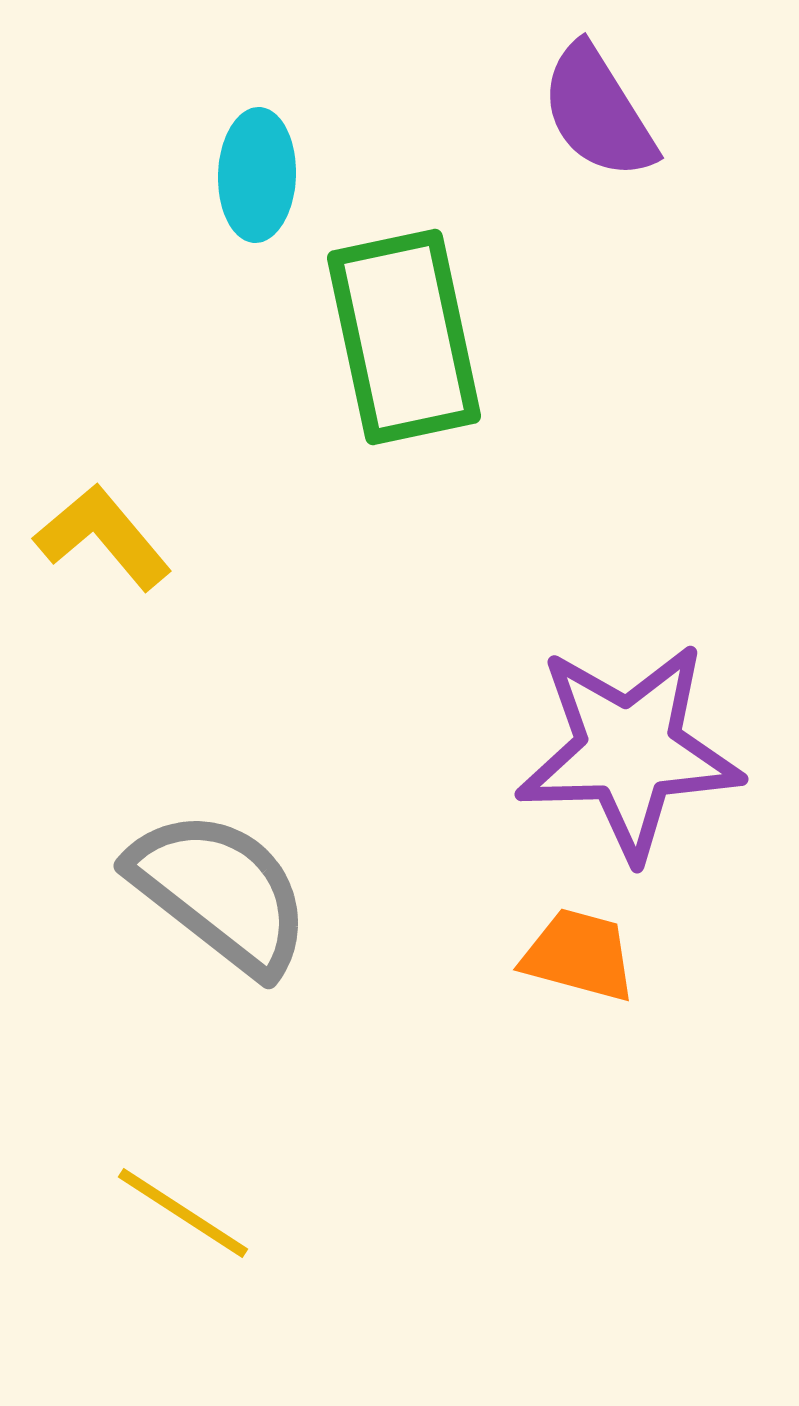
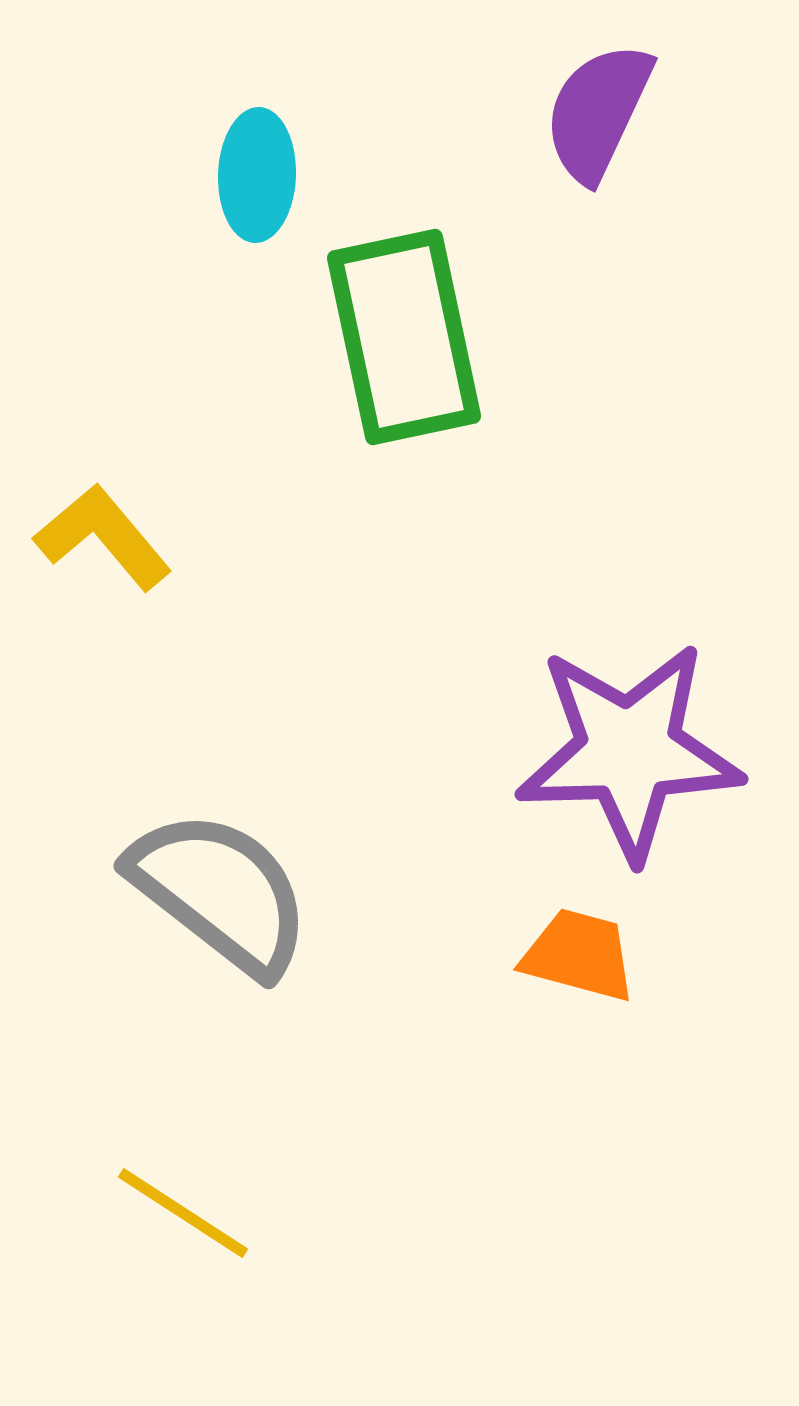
purple semicircle: rotated 57 degrees clockwise
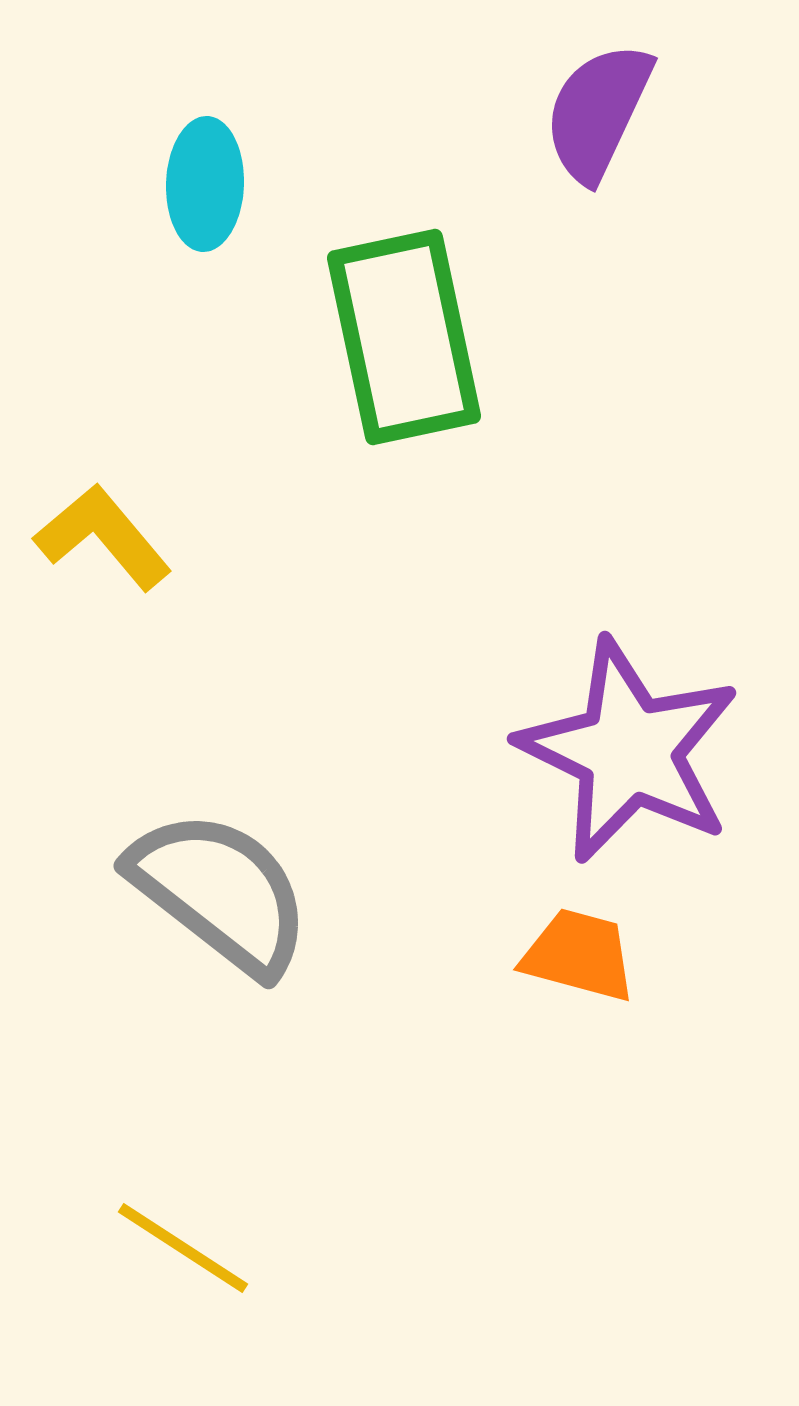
cyan ellipse: moved 52 px left, 9 px down
purple star: rotated 28 degrees clockwise
yellow line: moved 35 px down
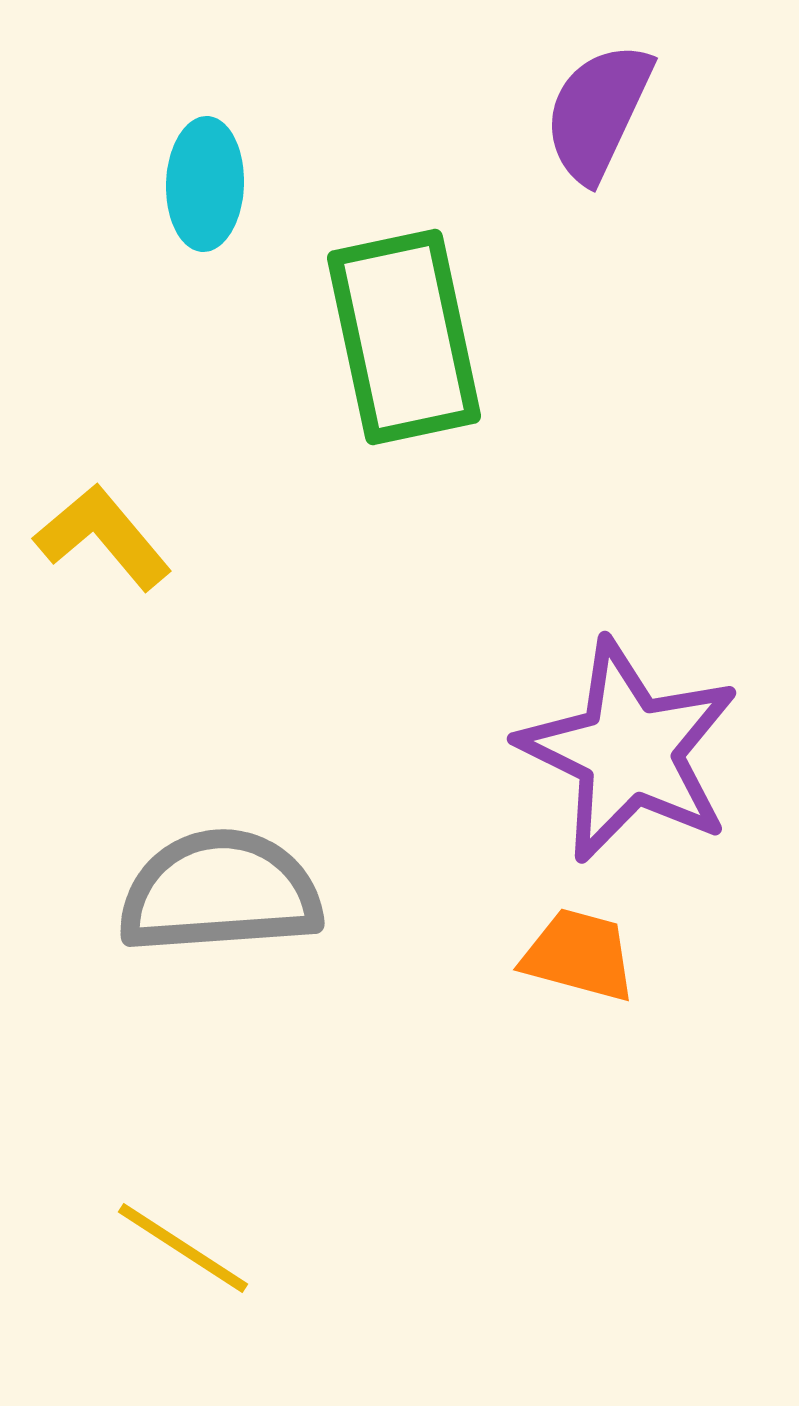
gray semicircle: rotated 42 degrees counterclockwise
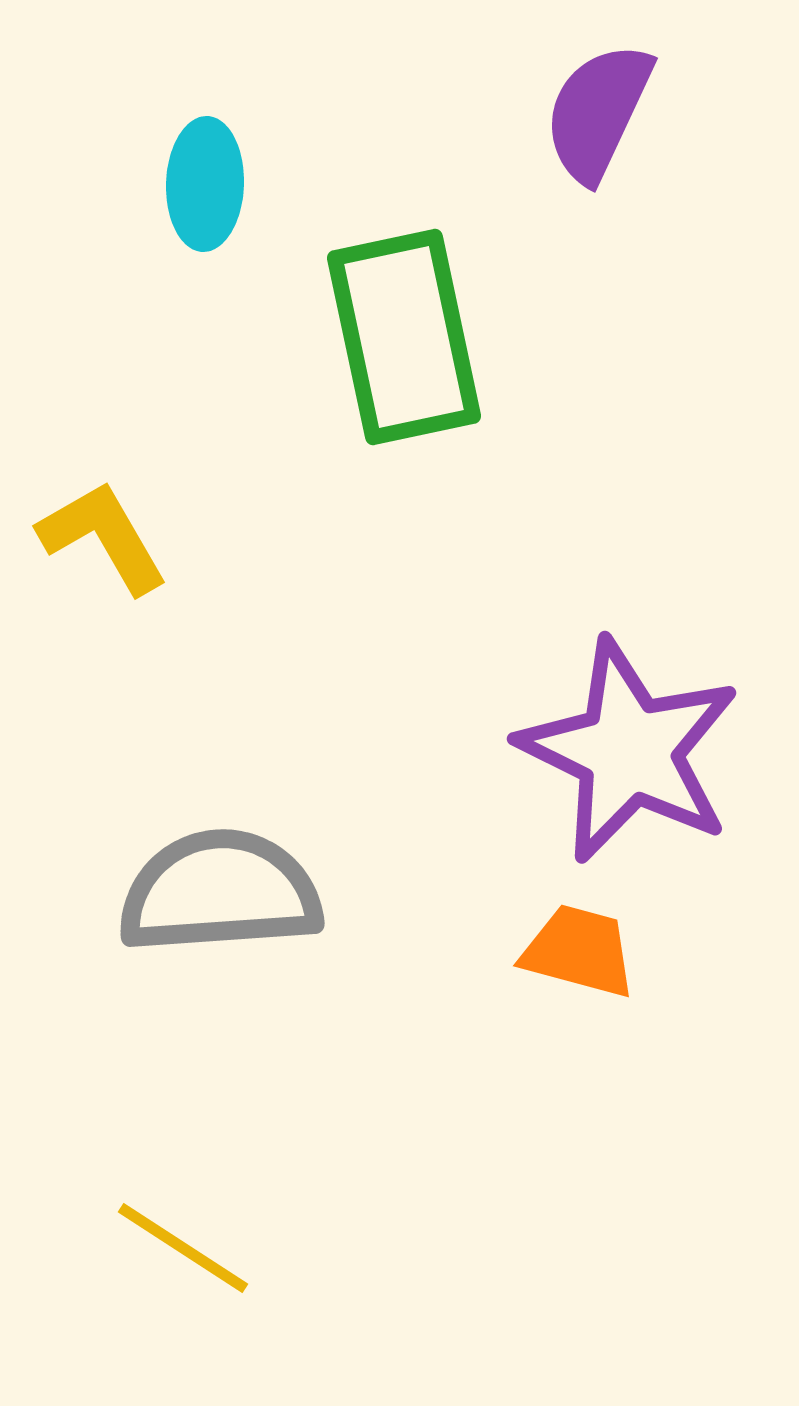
yellow L-shape: rotated 10 degrees clockwise
orange trapezoid: moved 4 px up
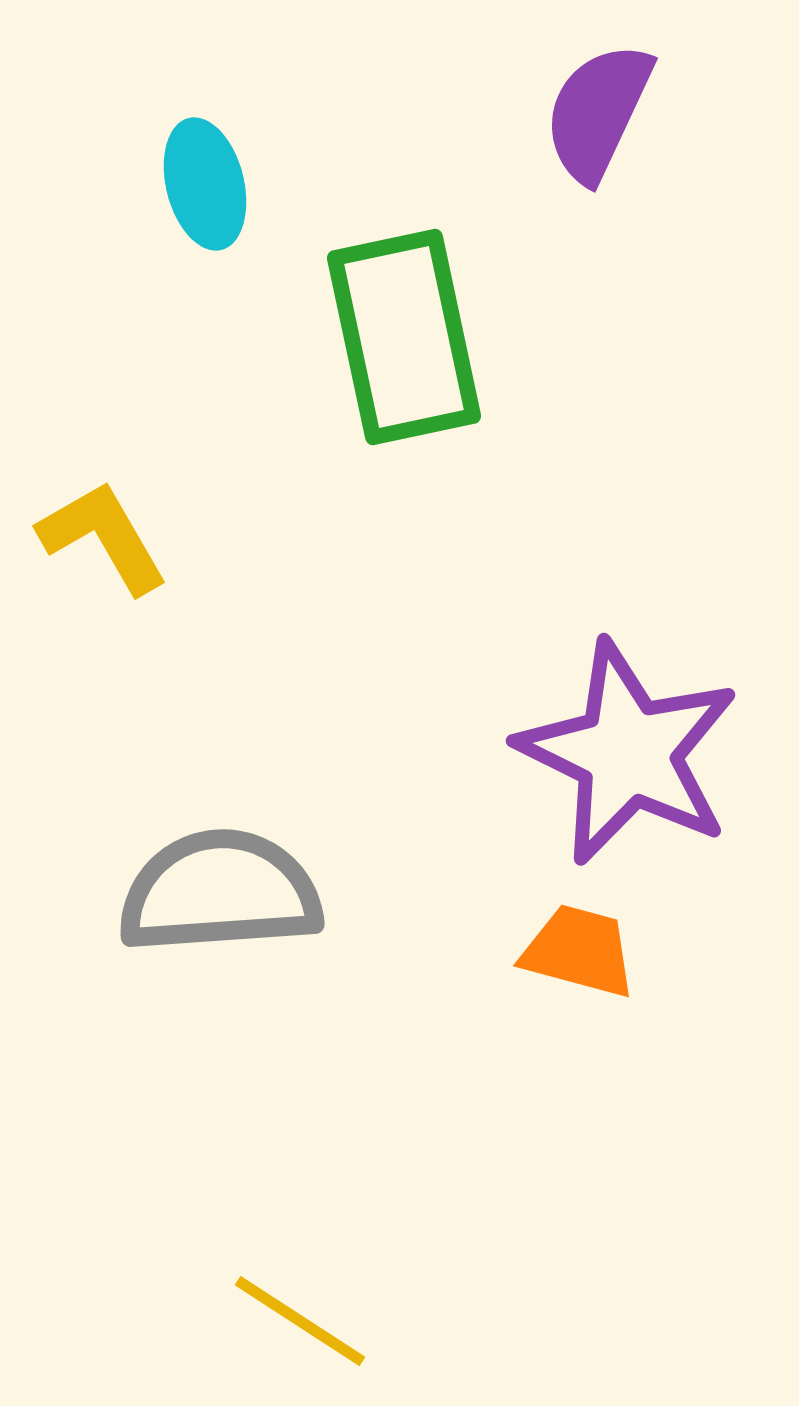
cyan ellipse: rotated 16 degrees counterclockwise
purple star: moved 1 px left, 2 px down
yellow line: moved 117 px right, 73 px down
